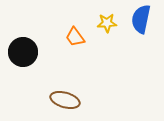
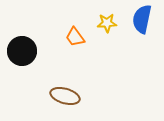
blue semicircle: moved 1 px right
black circle: moved 1 px left, 1 px up
brown ellipse: moved 4 px up
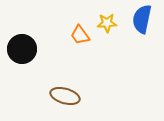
orange trapezoid: moved 5 px right, 2 px up
black circle: moved 2 px up
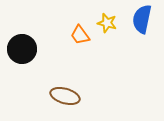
yellow star: rotated 18 degrees clockwise
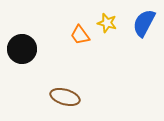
blue semicircle: moved 2 px right, 4 px down; rotated 16 degrees clockwise
brown ellipse: moved 1 px down
